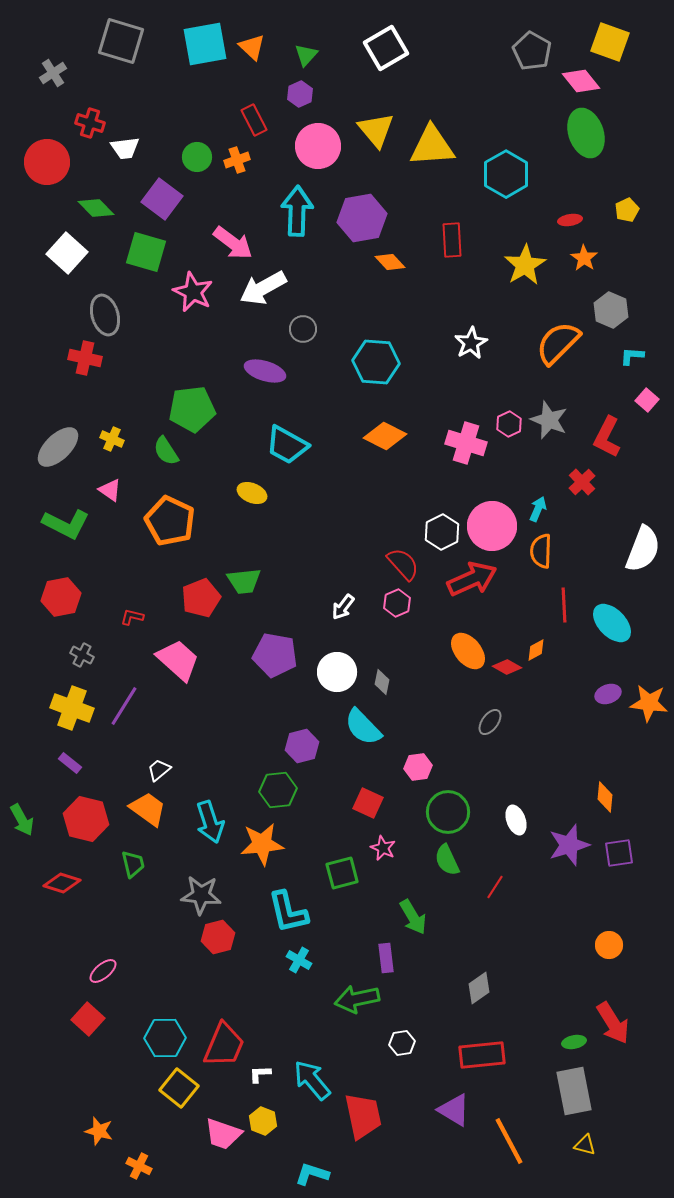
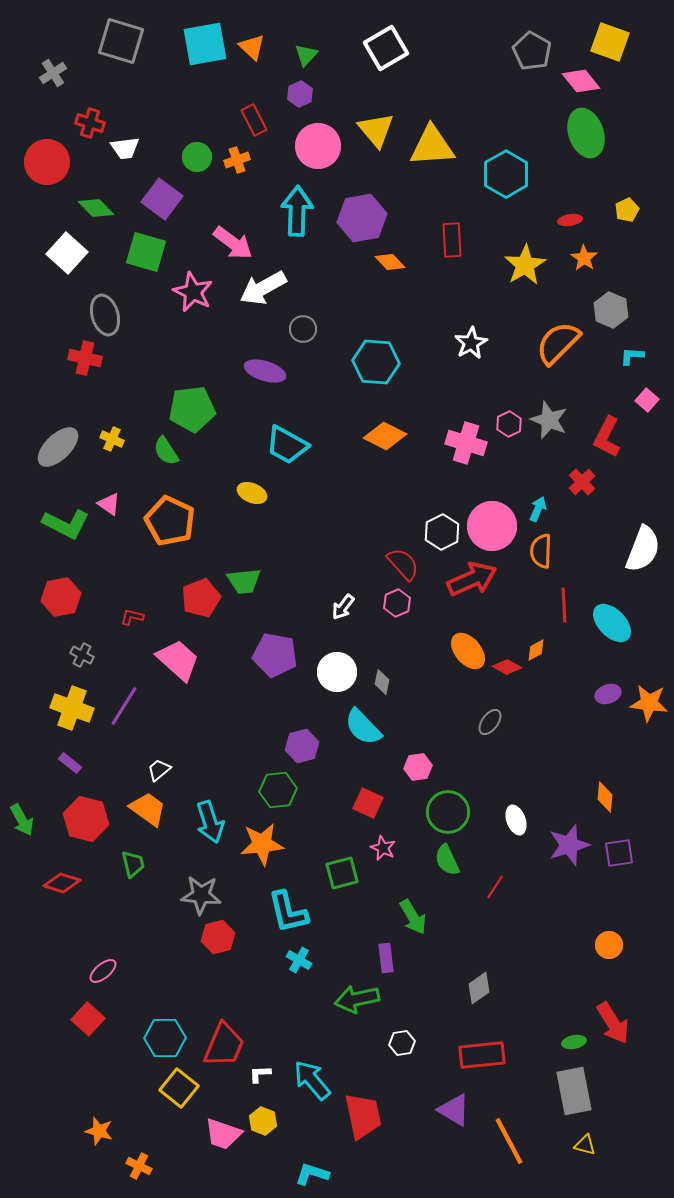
pink triangle at (110, 490): moved 1 px left, 14 px down
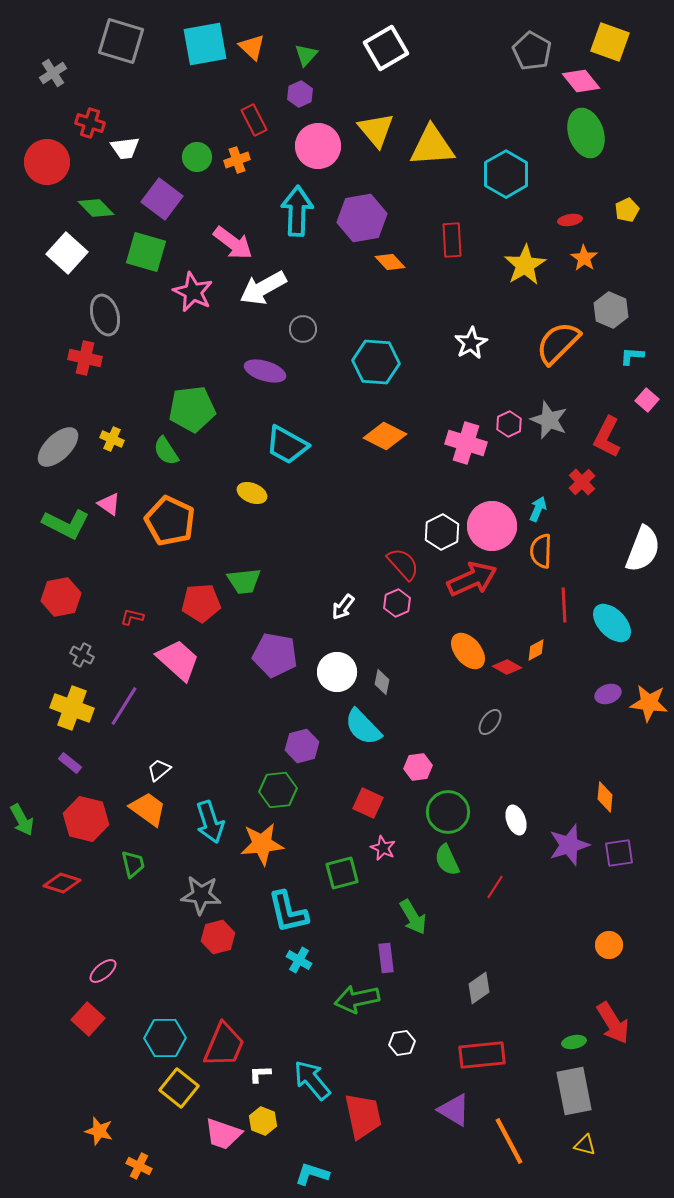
red pentagon at (201, 598): moved 5 px down; rotated 18 degrees clockwise
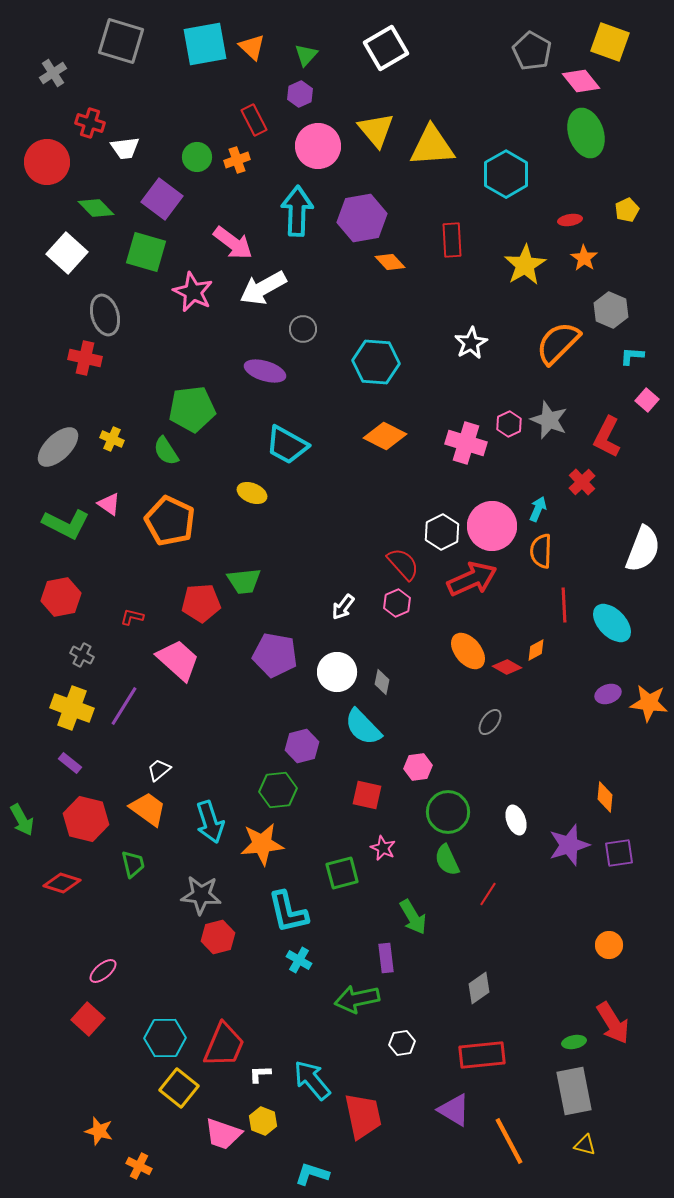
red square at (368, 803): moved 1 px left, 8 px up; rotated 12 degrees counterclockwise
red line at (495, 887): moved 7 px left, 7 px down
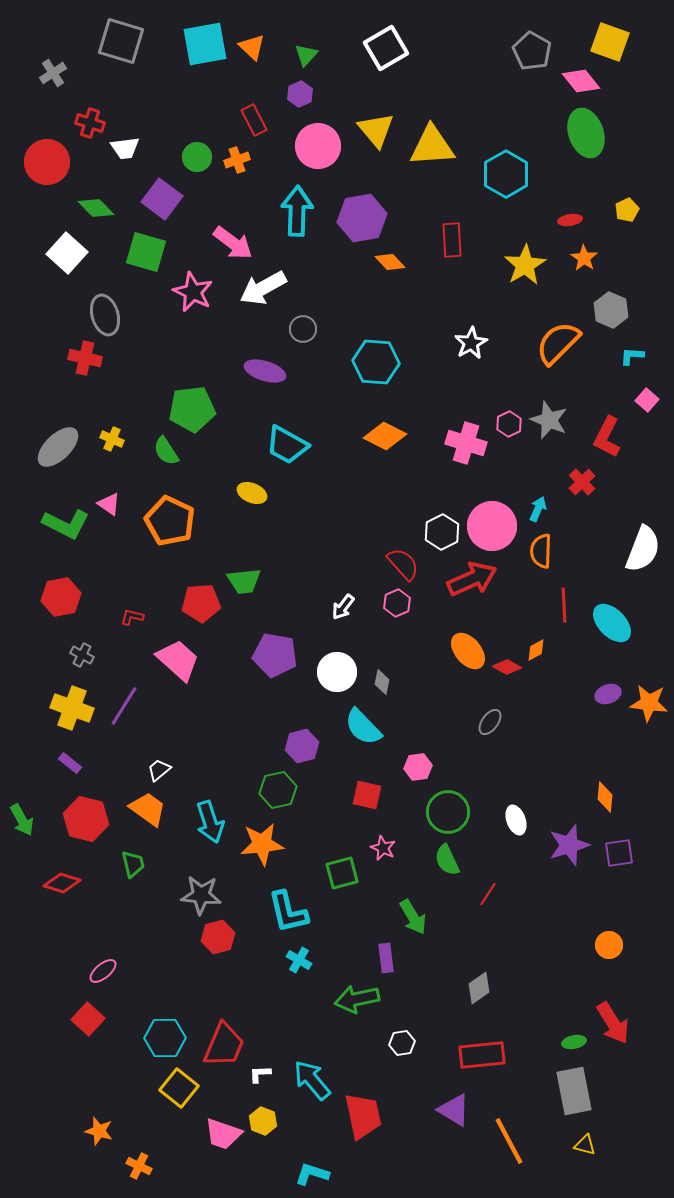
green hexagon at (278, 790): rotated 6 degrees counterclockwise
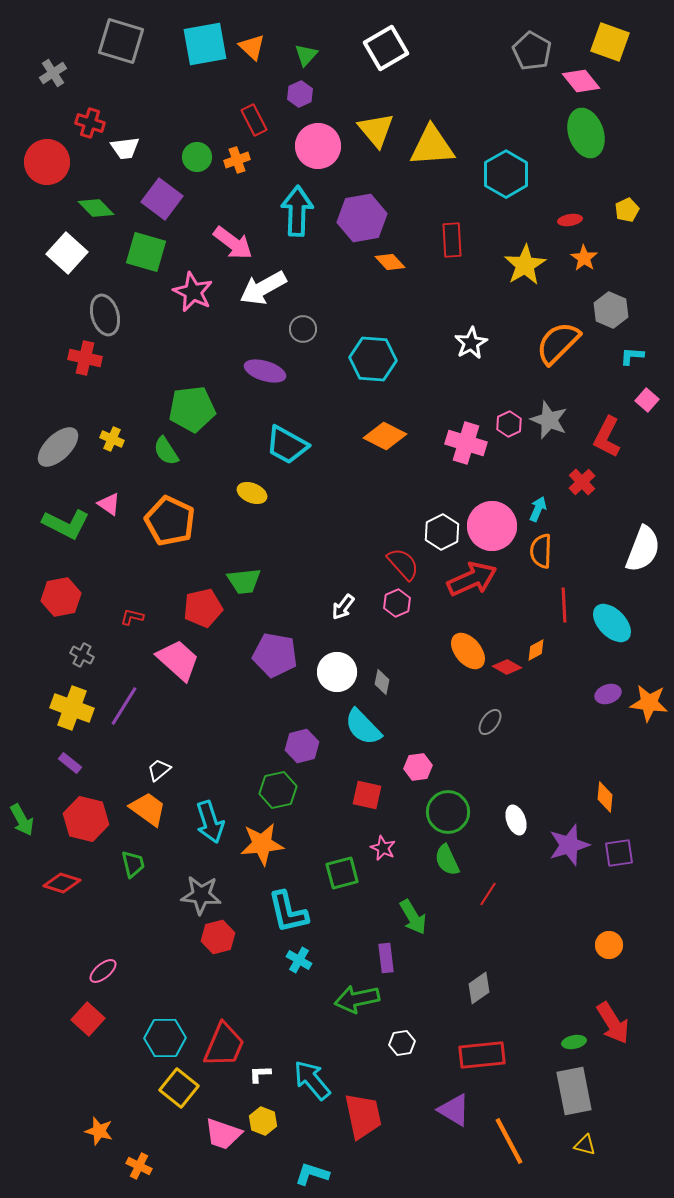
cyan hexagon at (376, 362): moved 3 px left, 3 px up
red pentagon at (201, 603): moved 2 px right, 5 px down; rotated 9 degrees counterclockwise
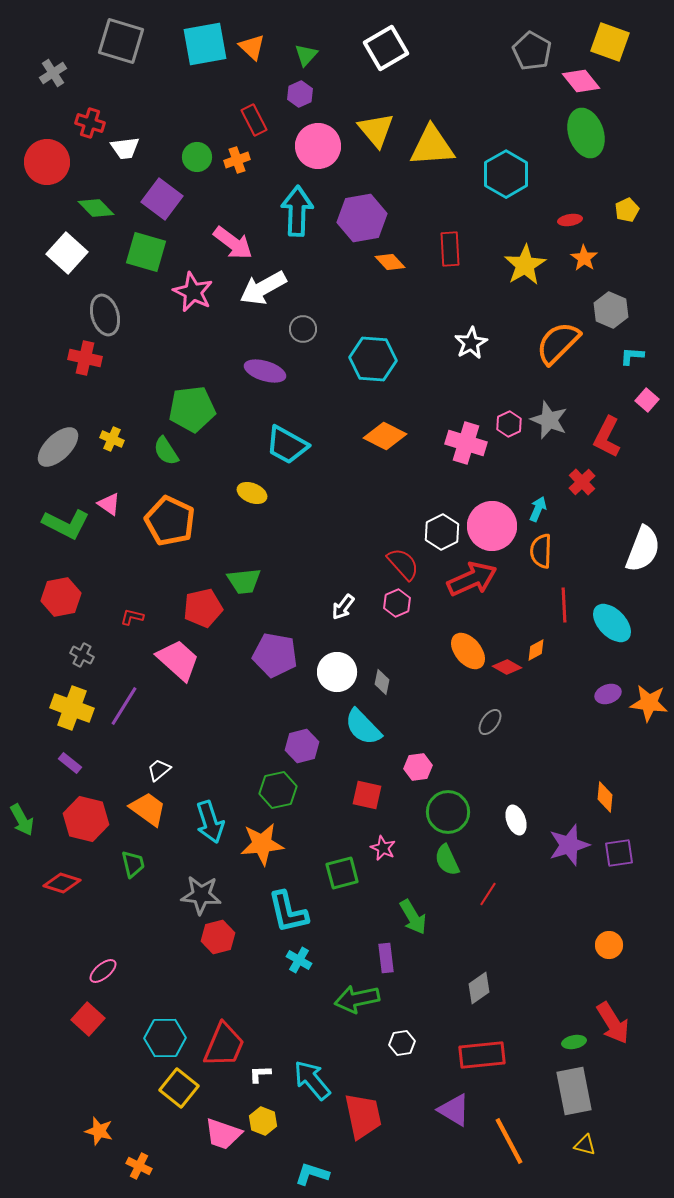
red rectangle at (452, 240): moved 2 px left, 9 px down
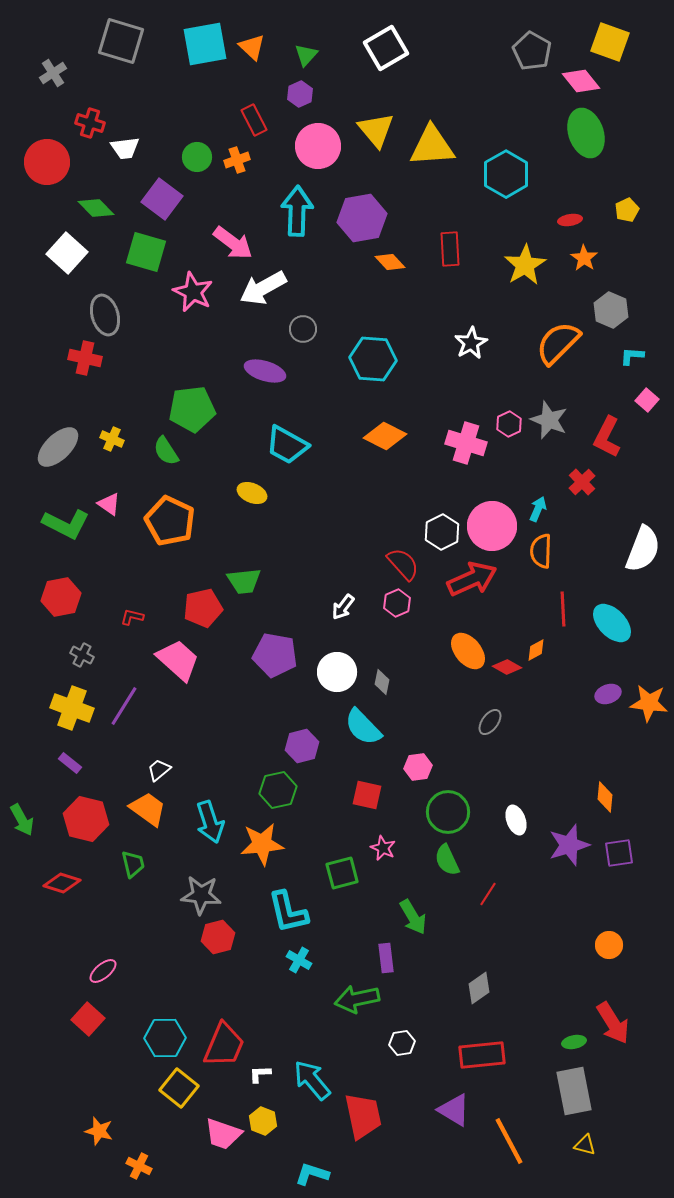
red line at (564, 605): moved 1 px left, 4 px down
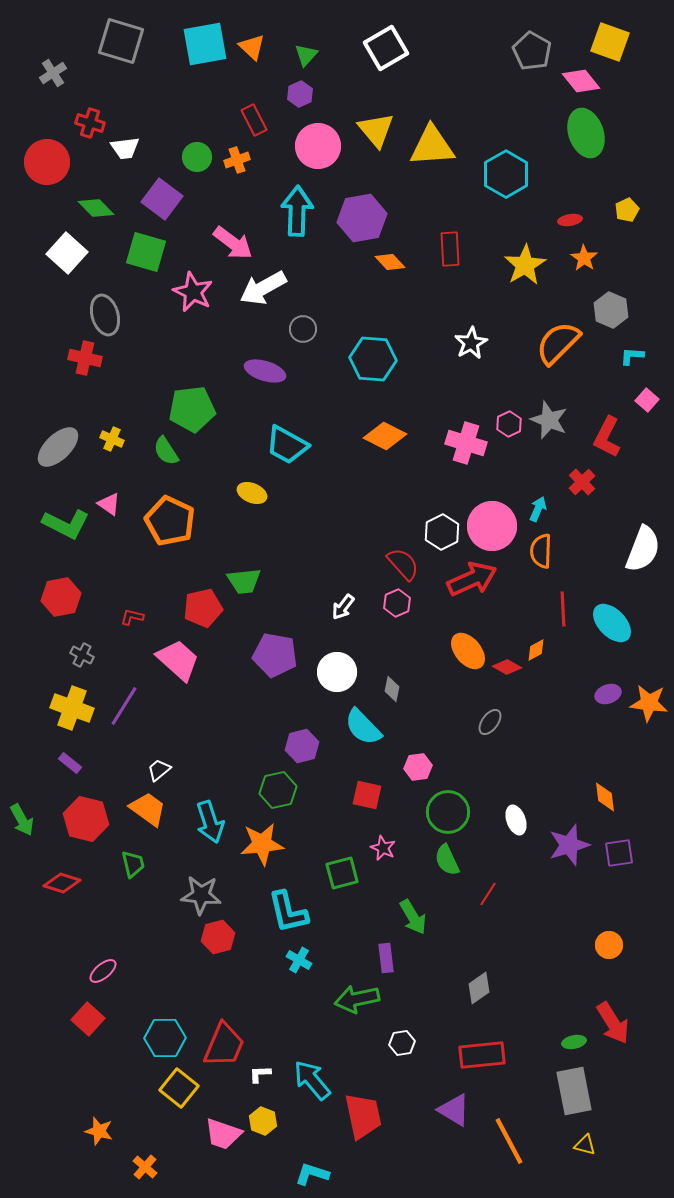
gray diamond at (382, 682): moved 10 px right, 7 px down
orange diamond at (605, 797): rotated 12 degrees counterclockwise
orange cross at (139, 1166): moved 6 px right, 1 px down; rotated 15 degrees clockwise
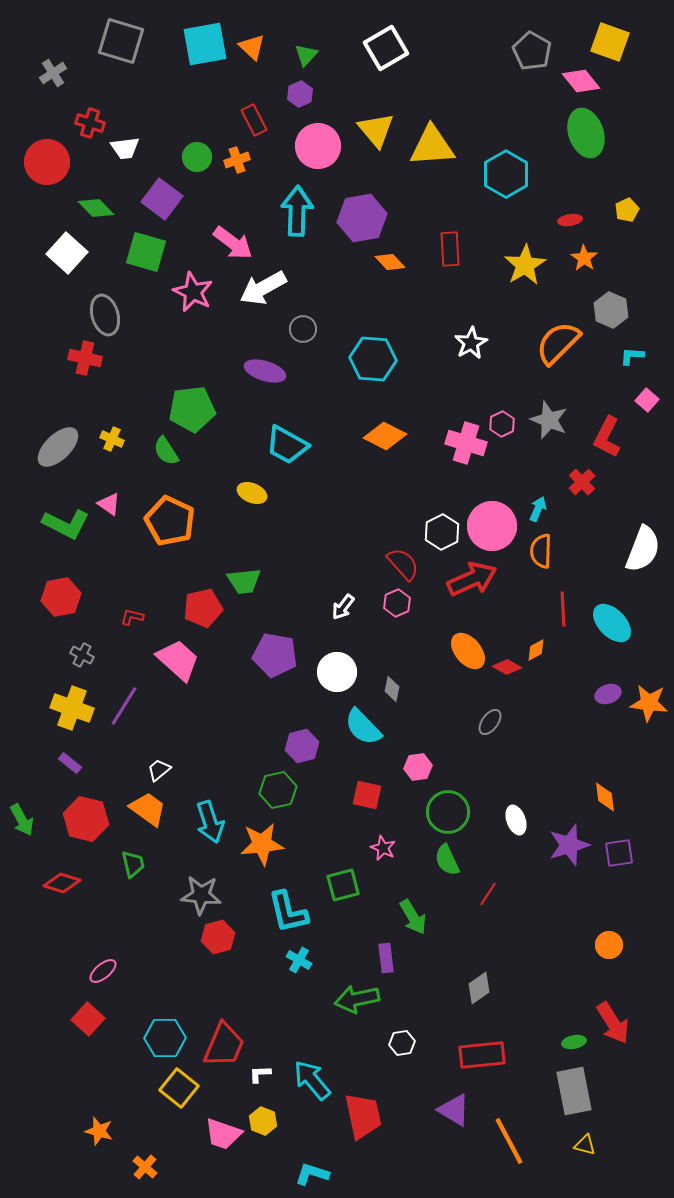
pink hexagon at (509, 424): moved 7 px left
green square at (342, 873): moved 1 px right, 12 px down
